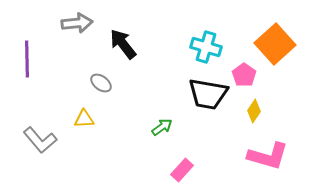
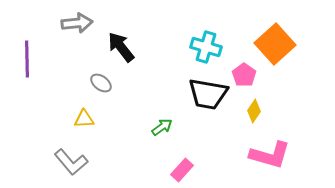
black arrow: moved 2 px left, 3 px down
gray L-shape: moved 31 px right, 22 px down
pink L-shape: moved 2 px right, 1 px up
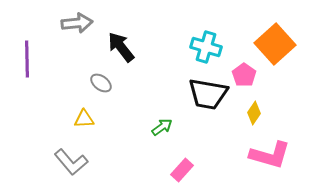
yellow diamond: moved 2 px down
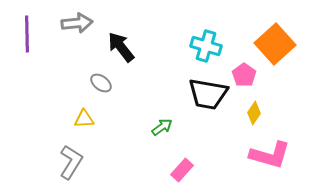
cyan cross: moved 1 px up
purple line: moved 25 px up
gray L-shape: rotated 108 degrees counterclockwise
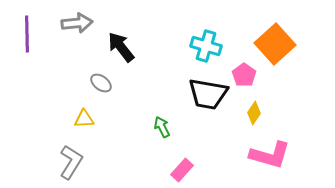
green arrow: rotated 80 degrees counterclockwise
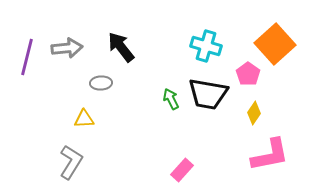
gray arrow: moved 10 px left, 25 px down
purple line: moved 23 px down; rotated 15 degrees clockwise
pink pentagon: moved 4 px right, 1 px up
gray ellipse: rotated 40 degrees counterclockwise
green arrow: moved 9 px right, 28 px up
pink L-shape: rotated 27 degrees counterclockwise
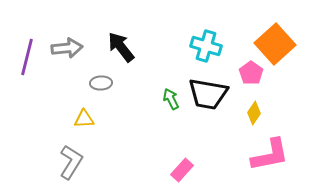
pink pentagon: moved 3 px right, 1 px up
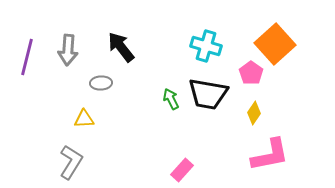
gray arrow: moved 1 px right, 2 px down; rotated 100 degrees clockwise
